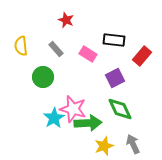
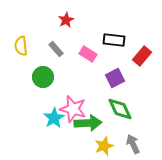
red star: rotated 21 degrees clockwise
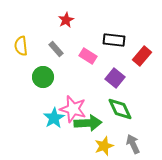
pink rectangle: moved 2 px down
purple square: rotated 24 degrees counterclockwise
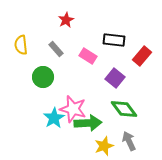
yellow semicircle: moved 1 px up
green diamond: moved 4 px right; rotated 12 degrees counterclockwise
gray arrow: moved 4 px left, 3 px up
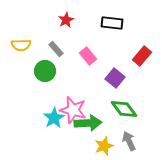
black rectangle: moved 2 px left, 17 px up
yellow semicircle: rotated 84 degrees counterclockwise
pink rectangle: rotated 18 degrees clockwise
green circle: moved 2 px right, 6 px up
pink star: moved 1 px down
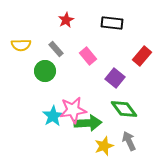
pink star: rotated 24 degrees counterclockwise
cyan star: moved 1 px left, 2 px up
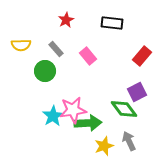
purple square: moved 22 px right, 14 px down; rotated 24 degrees clockwise
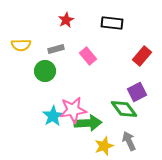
gray rectangle: rotated 63 degrees counterclockwise
